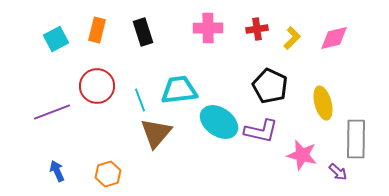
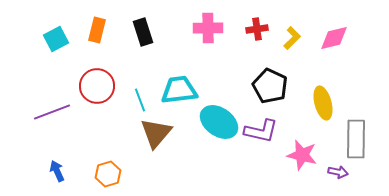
purple arrow: rotated 30 degrees counterclockwise
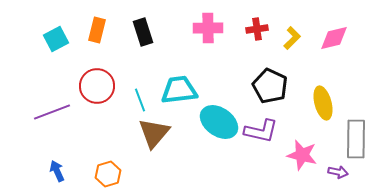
brown triangle: moved 2 px left
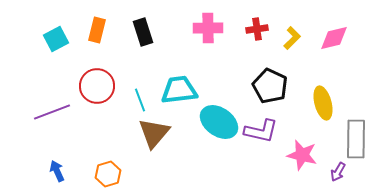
purple arrow: rotated 108 degrees clockwise
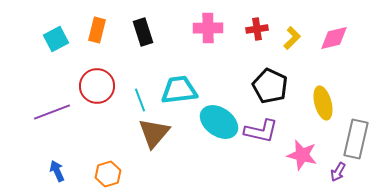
gray rectangle: rotated 12 degrees clockwise
